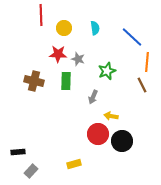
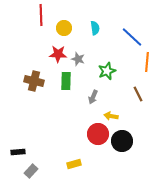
brown line: moved 4 px left, 9 px down
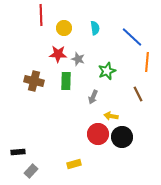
black circle: moved 4 px up
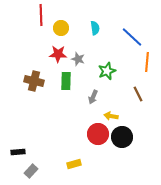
yellow circle: moved 3 px left
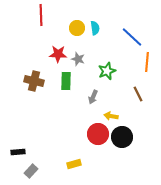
yellow circle: moved 16 px right
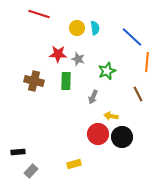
red line: moved 2 px left, 1 px up; rotated 70 degrees counterclockwise
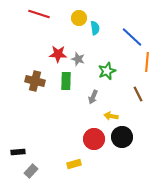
yellow circle: moved 2 px right, 10 px up
brown cross: moved 1 px right
red circle: moved 4 px left, 5 px down
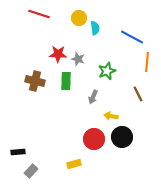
blue line: rotated 15 degrees counterclockwise
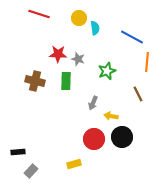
gray arrow: moved 6 px down
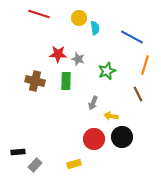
orange line: moved 2 px left, 3 px down; rotated 12 degrees clockwise
gray rectangle: moved 4 px right, 6 px up
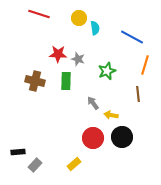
brown line: rotated 21 degrees clockwise
gray arrow: rotated 120 degrees clockwise
yellow arrow: moved 1 px up
red circle: moved 1 px left, 1 px up
yellow rectangle: rotated 24 degrees counterclockwise
